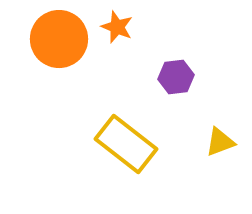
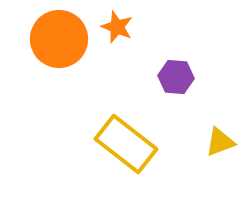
purple hexagon: rotated 12 degrees clockwise
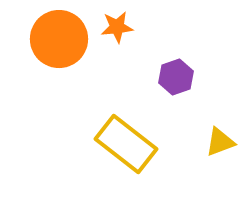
orange star: rotated 28 degrees counterclockwise
purple hexagon: rotated 24 degrees counterclockwise
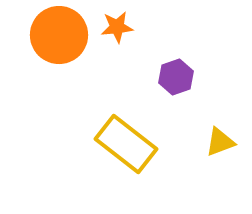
orange circle: moved 4 px up
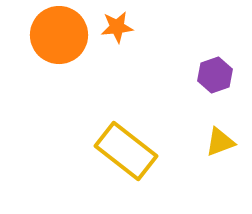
purple hexagon: moved 39 px right, 2 px up
yellow rectangle: moved 7 px down
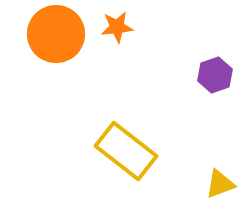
orange circle: moved 3 px left, 1 px up
yellow triangle: moved 42 px down
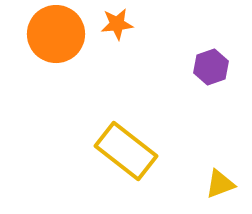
orange star: moved 3 px up
purple hexagon: moved 4 px left, 8 px up
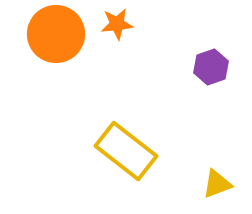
yellow triangle: moved 3 px left
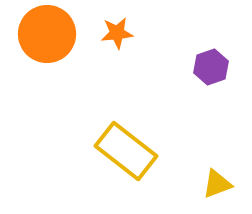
orange star: moved 9 px down
orange circle: moved 9 px left
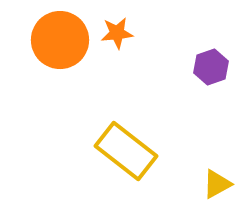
orange circle: moved 13 px right, 6 px down
yellow triangle: rotated 8 degrees counterclockwise
